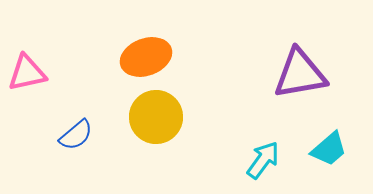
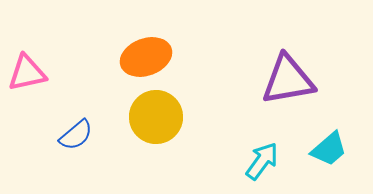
purple triangle: moved 12 px left, 6 px down
cyan arrow: moved 1 px left, 1 px down
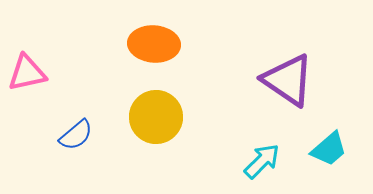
orange ellipse: moved 8 px right, 13 px up; rotated 24 degrees clockwise
purple triangle: rotated 44 degrees clockwise
cyan arrow: rotated 9 degrees clockwise
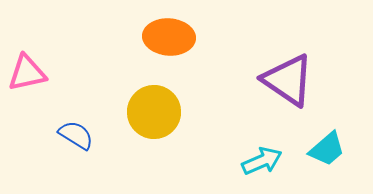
orange ellipse: moved 15 px right, 7 px up
yellow circle: moved 2 px left, 5 px up
blue semicircle: rotated 108 degrees counterclockwise
cyan trapezoid: moved 2 px left
cyan arrow: rotated 21 degrees clockwise
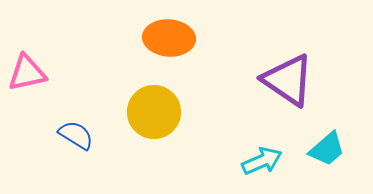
orange ellipse: moved 1 px down
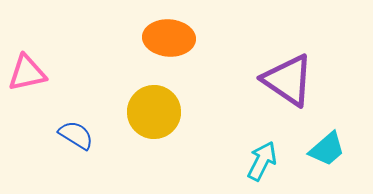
cyan arrow: rotated 39 degrees counterclockwise
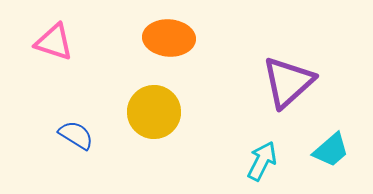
pink triangle: moved 27 px right, 31 px up; rotated 30 degrees clockwise
purple triangle: moved 2 px down; rotated 44 degrees clockwise
cyan trapezoid: moved 4 px right, 1 px down
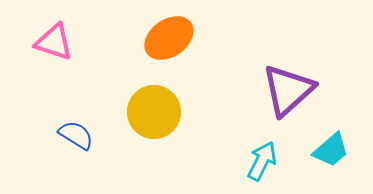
orange ellipse: rotated 39 degrees counterclockwise
purple triangle: moved 8 px down
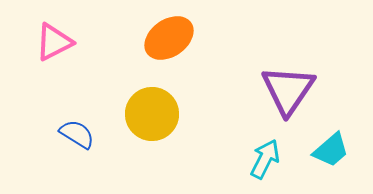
pink triangle: rotated 45 degrees counterclockwise
purple triangle: rotated 14 degrees counterclockwise
yellow circle: moved 2 px left, 2 px down
blue semicircle: moved 1 px right, 1 px up
cyan arrow: moved 3 px right, 2 px up
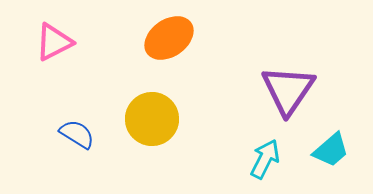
yellow circle: moved 5 px down
